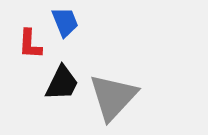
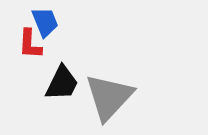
blue trapezoid: moved 20 px left
gray triangle: moved 4 px left
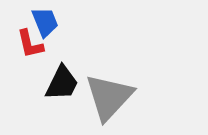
red L-shape: rotated 16 degrees counterclockwise
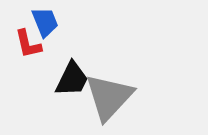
red L-shape: moved 2 px left
black trapezoid: moved 10 px right, 4 px up
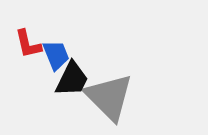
blue trapezoid: moved 11 px right, 33 px down
gray triangle: rotated 28 degrees counterclockwise
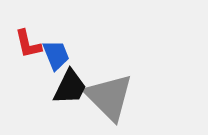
black trapezoid: moved 2 px left, 8 px down
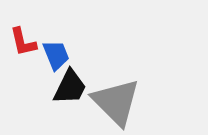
red L-shape: moved 5 px left, 2 px up
gray triangle: moved 7 px right, 5 px down
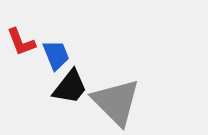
red L-shape: moved 2 px left; rotated 8 degrees counterclockwise
black trapezoid: rotated 12 degrees clockwise
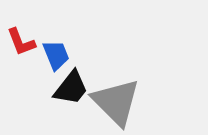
black trapezoid: moved 1 px right, 1 px down
